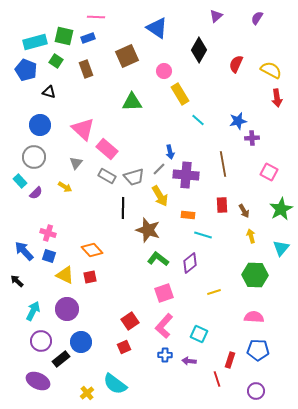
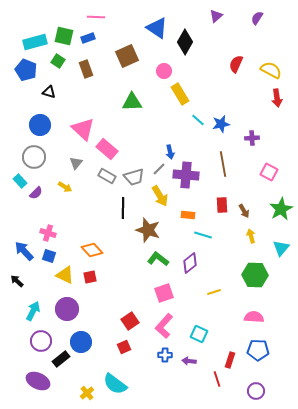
black diamond at (199, 50): moved 14 px left, 8 px up
green square at (56, 61): moved 2 px right
blue star at (238, 121): moved 17 px left, 3 px down
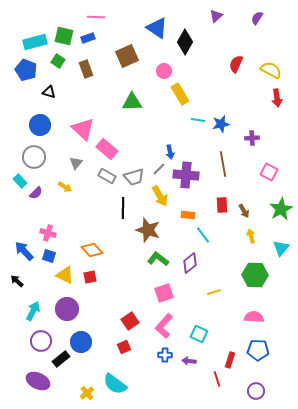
cyan line at (198, 120): rotated 32 degrees counterclockwise
cyan line at (203, 235): rotated 36 degrees clockwise
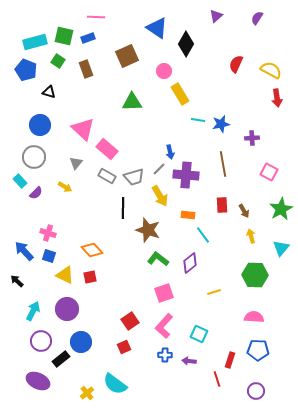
black diamond at (185, 42): moved 1 px right, 2 px down
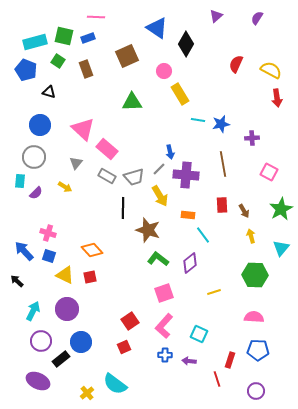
cyan rectangle at (20, 181): rotated 48 degrees clockwise
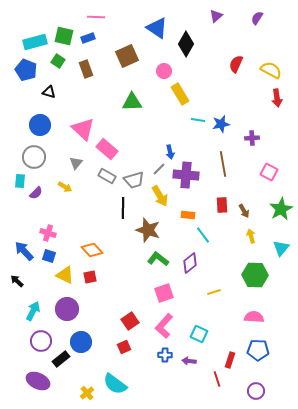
gray trapezoid at (134, 177): moved 3 px down
